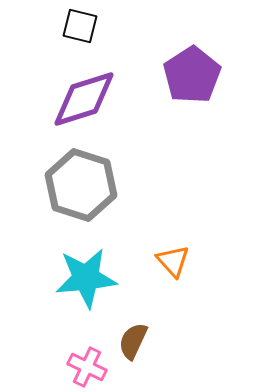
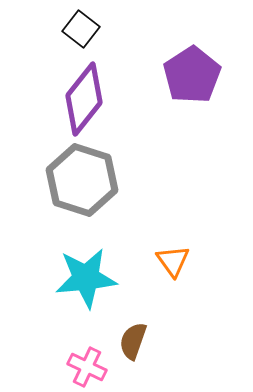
black square: moved 1 px right, 3 px down; rotated 24 degrees clockwise
purple diamond: rotated 34 degrees counterclockwise
gray hexagon: moved 1 px right, 5 px up
orange triangle: rotated 6 degrees clockwise
brown semicircle: rotated 6 degrees counterclockwise
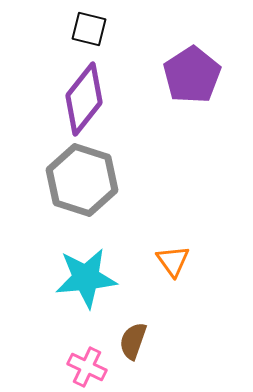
black square: moved 8 px right; rotated 24 degrees counterclockwise
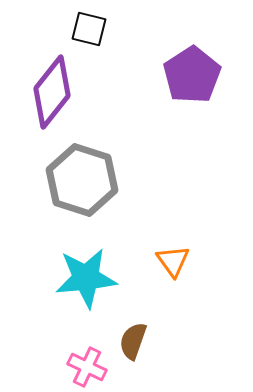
purple diamond: moved 32 px left, 7 px up
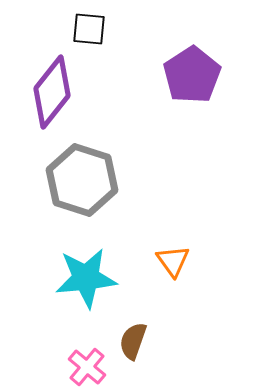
black square: rotated 9 degrees counterclockwise
pink cross: rotated 15 degrees clockwise
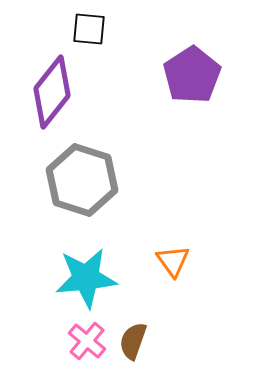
pink cross: moved 26 px up
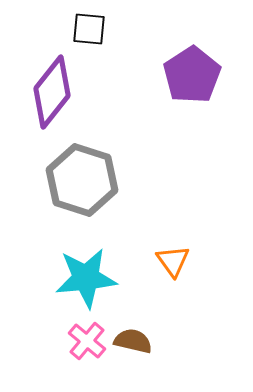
brown semicircle: rotated 84 degrees clockwise
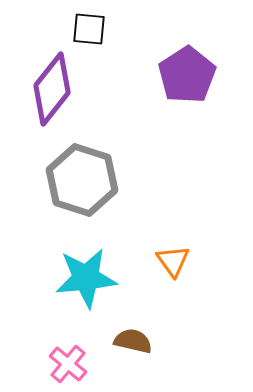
purple pentagon: moved 5 px left
purple diamond: moved 3 px up
pink cross: moved 19 px left, 23 px down
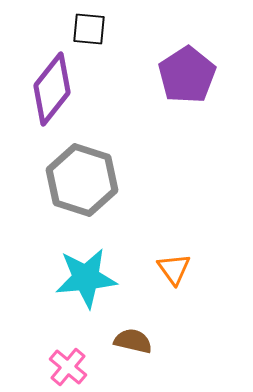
orange triangle: moved 1 px right, 8 px down
pink cross: moved 3 px down
